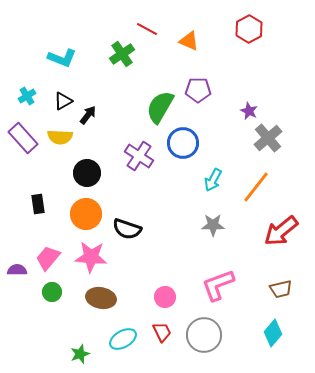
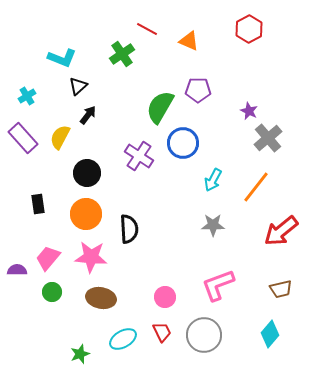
black triangle: moved 15 px right, 15 px up; rotated 12 degrees counterclockwise
yellow semicircle: rotated 115 degrees clockwise
black semicircle: moved 2 px right; rotated 112 degrees counterclockwise
cyan diamond: moved 3 px left, 1 px down
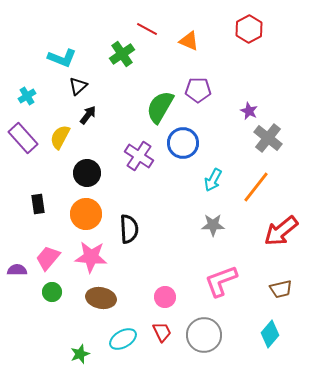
gray cross: rotated 12 degrees counterclockwise
pink L-shape: moved 3 px right, 4 px up
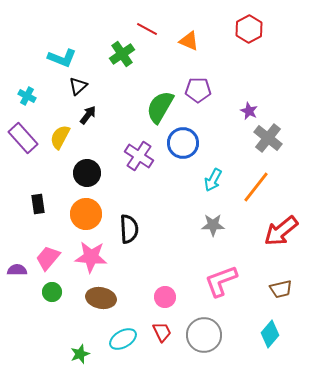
cyan cross: rotated 30 degrees counterclockwise
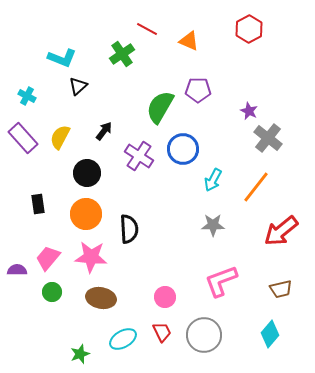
black arrow: moved 16 px right, 16 px down
blue circle: moved 6 px down
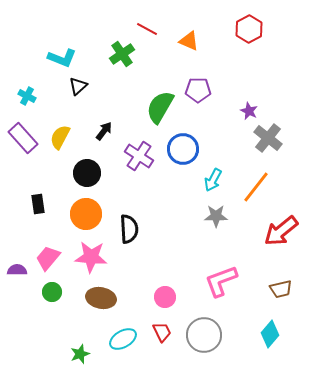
gray star: moved 3 px right, 9 px up
